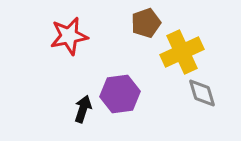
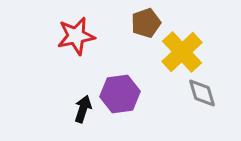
red star: moved 7 px right
yellow cross: rotated 18 degrees counterclockwise
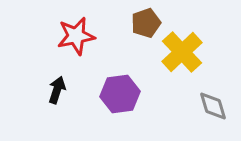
gray diamond: moved 11 px right, 13 px down
black arrow: moved 26 px left, 19 px up
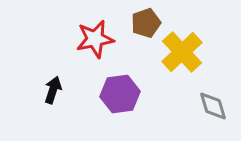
red star: moved 19 px right, 3 px down
black arrow: moved 4 px left
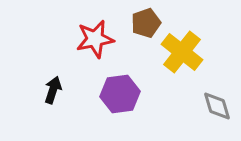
yellow cross: rotated 9 degrees counterclockwise
gray diamond: moved 4 px right
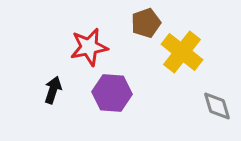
red star: moved 6 px left, 8 px down
purple hexagon: moved 8 px left, 1 px up; rotated 12 degrees clockwise
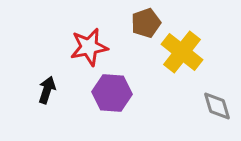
black arrow: moved 6 px left
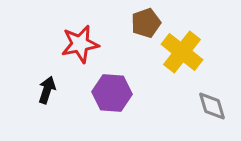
red star: moved 9 px left, 3 px up
gray diamond: moved 5 px left
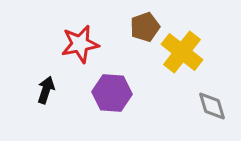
brown pentagon: moved 1 px left, 4 px down
black arrow: moved 1 px left
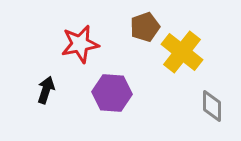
gray diamond: rotated 16 degrees clockwise
